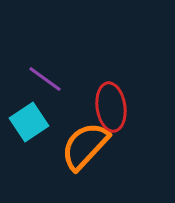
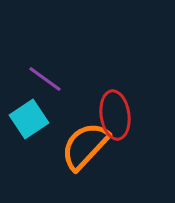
red ellipse: moved 4 px right, 8 px down
cyan square: moved 3 px up
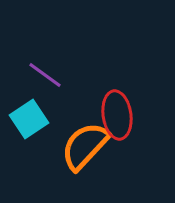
purple line: moved 4 px up
red ellipse: moved 2 px right
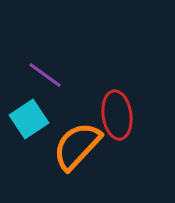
orange semicircle: moved 8 px left
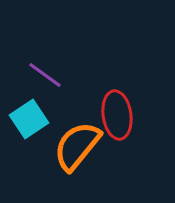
orange semicircle: rotated 4 degrees counterclockwise
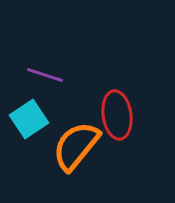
purple line: rotated 18 degrees counterclockwise
orange semicircle: moved 1 px left
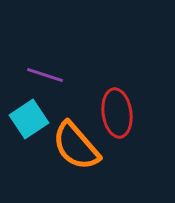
red ellipse: moved 2 px up
orange semicircle: rotated 80 degrees counterclockwise
